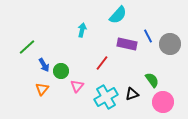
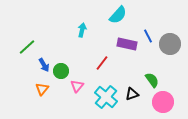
cyan cross: rotated 20 degrees counterclockwise
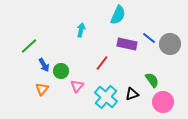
cyan semicircle: rotated 18 degrees counterclockwise
cyan arrow: moved 1 px left
blue line: moved 1 px right, 2 px down; rotated 24 degrees counterclockwise
green line: moved 2 px right, 1 px up
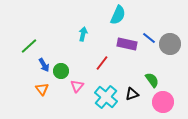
cyan arrow: moved 2 px right, 4 px down
orange triangle: rotated 16 degrees counterclockwise
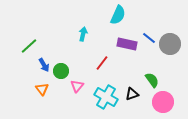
cyan cross: rotated 10 degrees counterclockwise
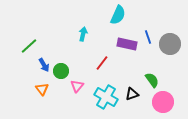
blue line: moved 1 px left, 1 px up; rotated 32 degrees clockwise
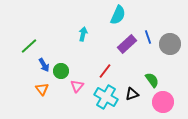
purple rectangle: rotated 54 degrees counterclockwise
red line: moved 3 px right, 8 px down
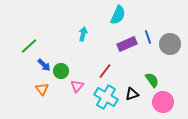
purple rectangle: rotated 18 degrees clockwise
blue arrow: rotated 16 degrees counterclockwise
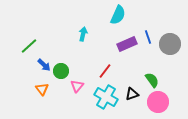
pink circle: moved 5 px left
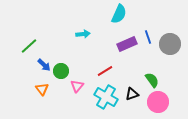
cyan semicircle: moved 1 px right, 1 px up
cyan arrow: rotated 72 degrees clockwise
red line: rotated 21 degrees clockwise
